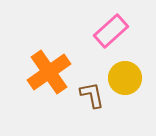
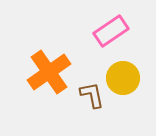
pink rectangle: rotated 8 degrees clockwise
yellow circle: moved 2 px left
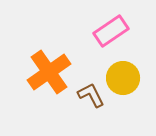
brown L-shape: moved 1 px left; rotated 16 degrees counterclockwise
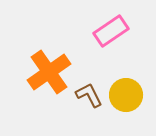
yellow circle: moved 3 px right, 17 px down
brown L-shape: moved 2 px left
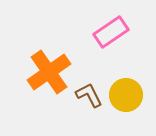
pink rectangle: moved 1 px down
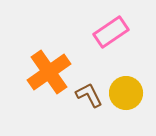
yellow circle: moved 2 px up
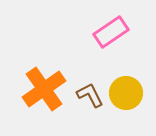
orange cross: moved 5 px left, 17 px down
brown L-shape: moved 1 px right
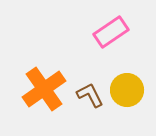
yellow circle: moved 1 px right, 3 px up
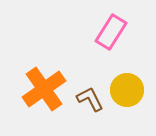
pink rectangle: rotated 24 degrees counterclockwise
brown L-shape: moved 4 px down
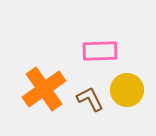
pink rectangle: moved 11 px left, 19 px down; rotated 56 degrees clockwise
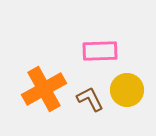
orange cross: rotated 6 degrees clockwise
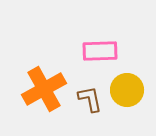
brown L-shape: rotated 16 degrees clockwise
